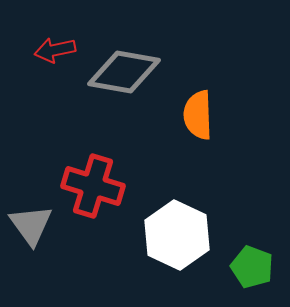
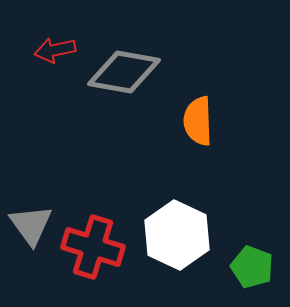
orange semicircle: moved 6 px down
red cross: moved 61 px down
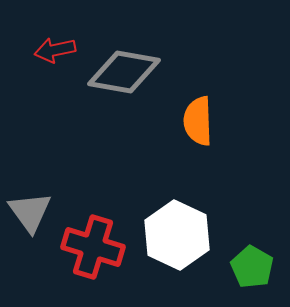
gray triangle: moved 1 px left, 13 px up
green pentagon: rotated 9 degrees clockwise
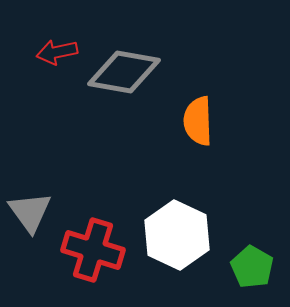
red arrow: moved 2 px right, 2 px down
red cross: moved 3 px down
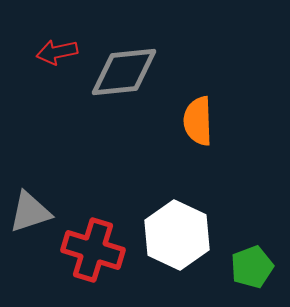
gray diamond: rotated 16 degrees counterclockwise
gray triangle: rotated 48 degrees clockwise
green pentagon: rotated 21 degrees clockwise
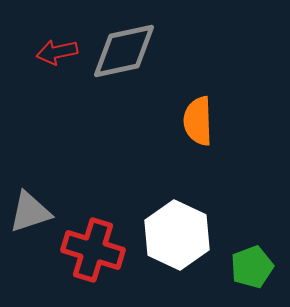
gray diamond: moved 21 px up; rotated 6 degrees counterclockwise
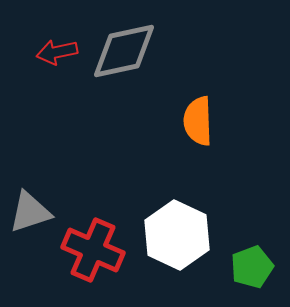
red cross: rotated 6 degrees clockwise
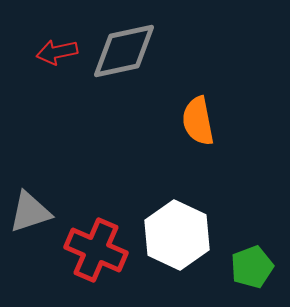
orange semicircle: rotated 9 degrees counterclockwise
red cross: moved 3 px right
